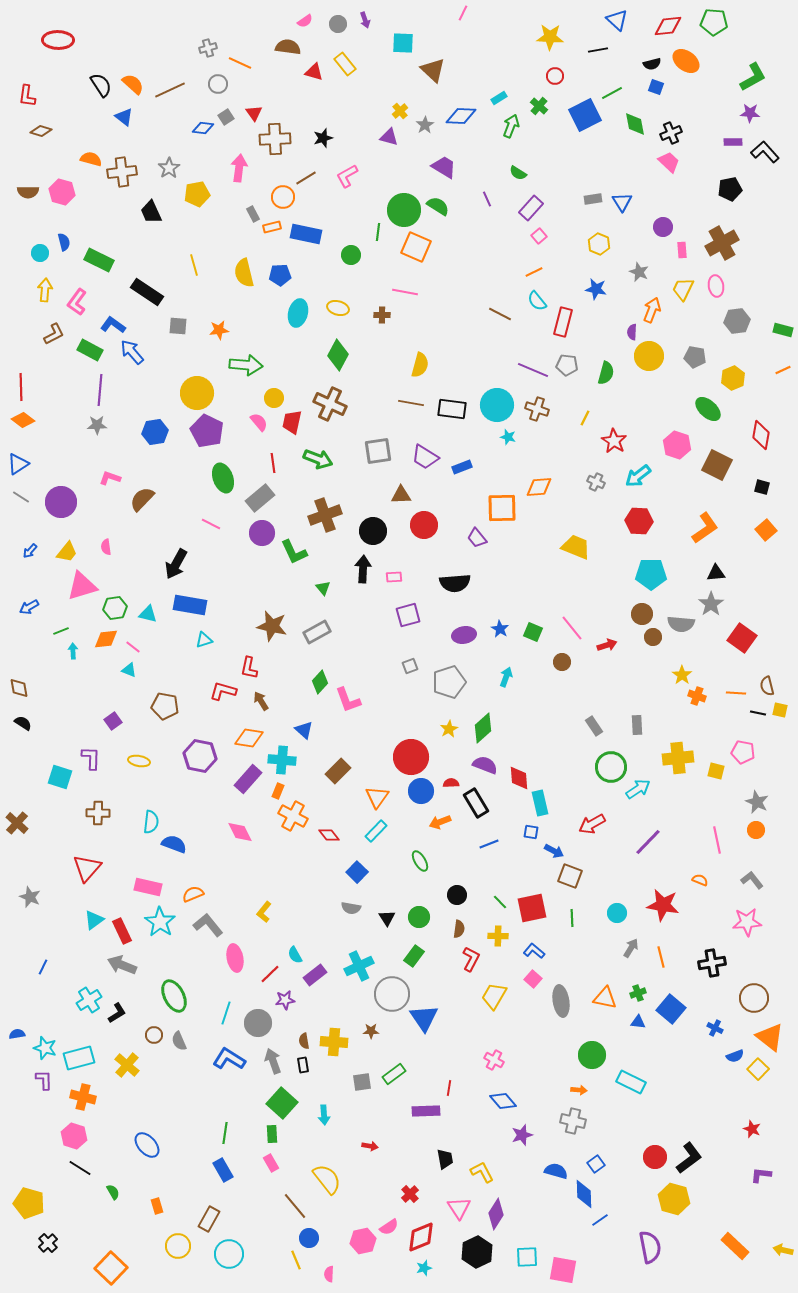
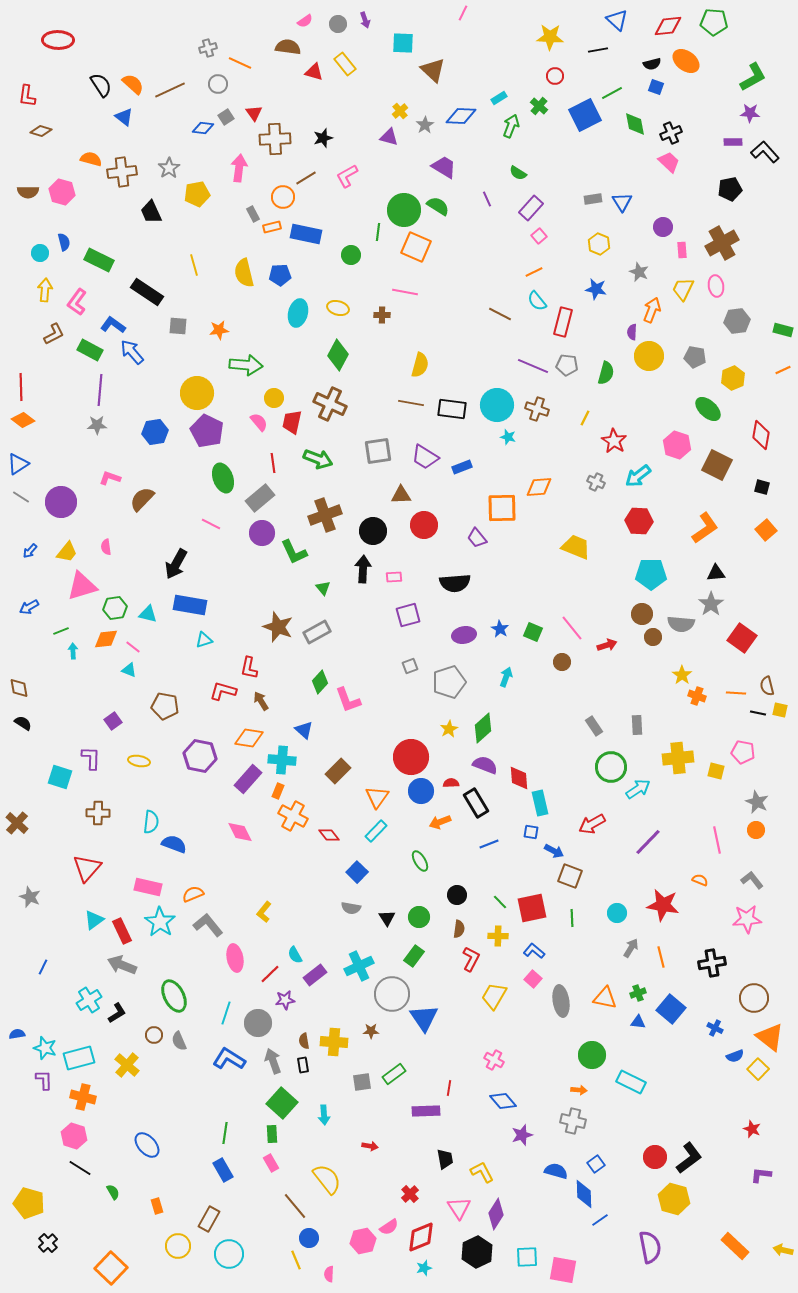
purple line at (533, 370): moved 4 px up
brown star at (272, 626): moved 6 px right, 1 px down; rotated 8 degrees clockwise
pink star at (747, 922): moved 3 px up
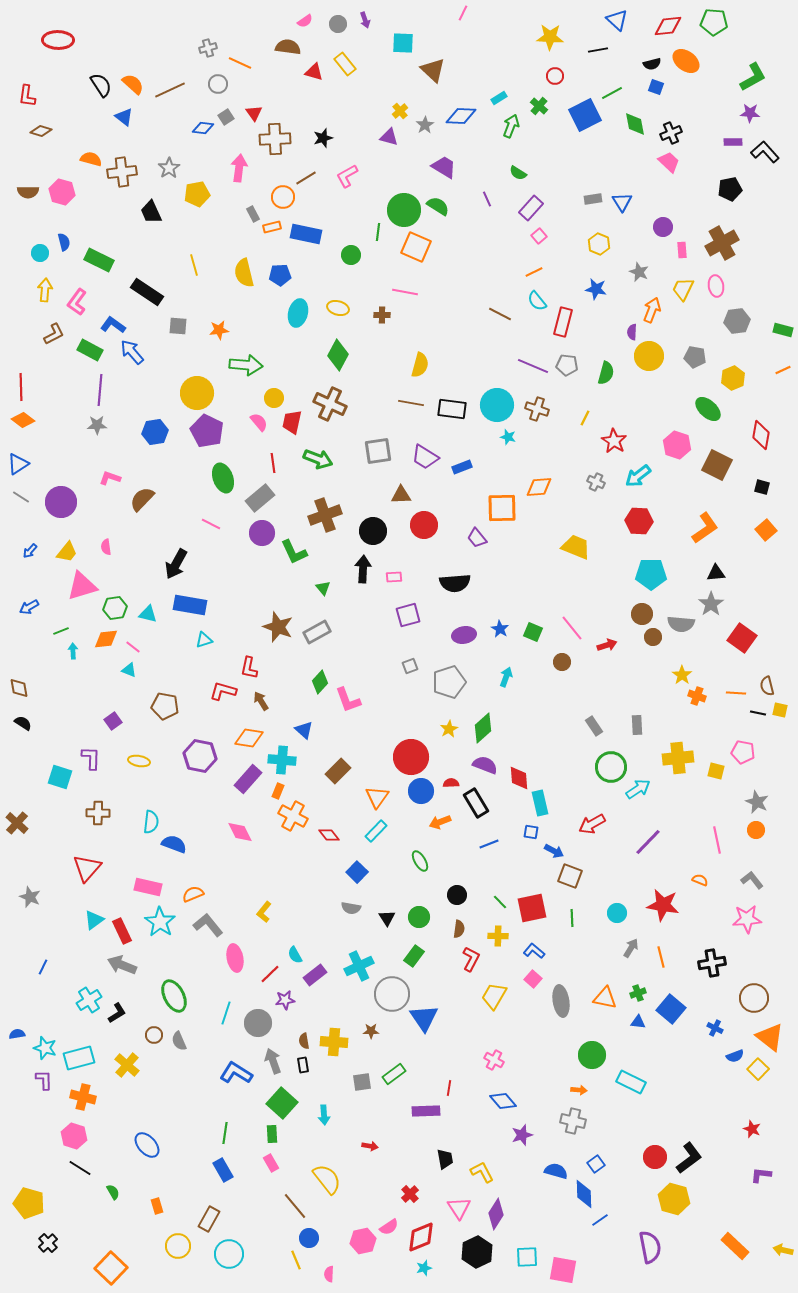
blue L-shape at (229, 1059): moved 7 px right, 14 px down
